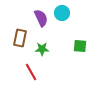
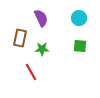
cyan circle: moved 17 px right, 5 px down
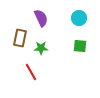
green star: moved 1 px left, 1 px up
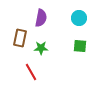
purple semicircle: rotated 36 degrees clockwise
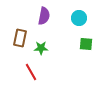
purple semicircle: moved 3 px right, 2 px up
green square: moved 6 px right, 2 px up
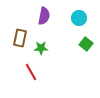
green square: rotated 32 degrees clockwise
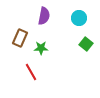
brown rectangle: rotated 12 degrees clockwise
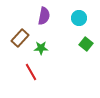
brown rectangle: rotated 18 degrees clockwise
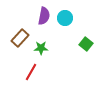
cyan circle: moved 14 px left
red line: rotated 60 degrees clockwise
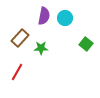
red line: moved 14 px left
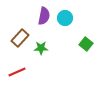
red line: rotated 36 degrees clockwise
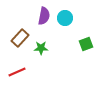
green square: rotated 32 degrees clockwise
